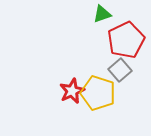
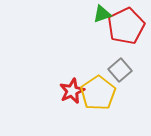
red pentagon: moved 14 px up
yellow pentagon: rotated 20 degrees clockwise
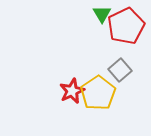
green triangle: rotated 42 degrees counterclockwise
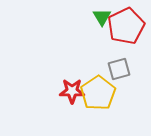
green triangle: moved 3 px down
gray square: moved 1 px left, 1 px up; rotated 25 degrees clockwise
red star: rotated 25 degrees clockwise
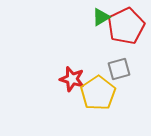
green triangle: moved 1 px left; rotated 30 degrees clockwise
red star: moved 12 px up; rotated 15 degrees clockwise
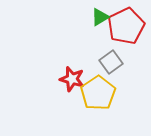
green triangle: moved 1 px left
gray square: moved 8 px left, 7 px up; rotated 20 degrees counterclockwise
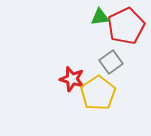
green triangle: rotated 24 degrees clockwise
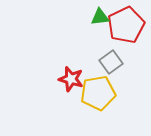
red pentagon: moved 1 px up
red star: moved 1 px left
yellow pentagon: rotated 24 degrees clockwise
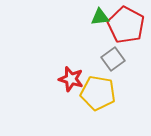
red pentagon: rotated 18 degrees counterclockwise
gray square: moved 2 px right, 3 px up
yellow pentagon: rotated 20 degrees clockwise
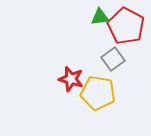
red pentagon: moved 1 px down
